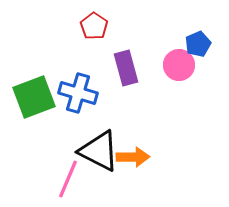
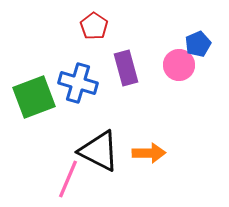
blue cross: moved 10 px up
orange arrow: moved 16 px right, 4 px up
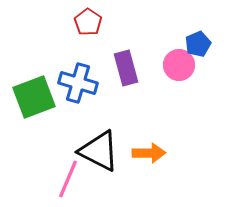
red pentagon: moved 6 px left, 4 px up
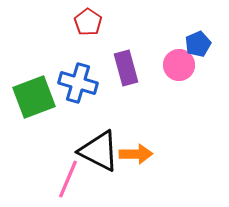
orange arrow: moved 13 px left, 1 px down
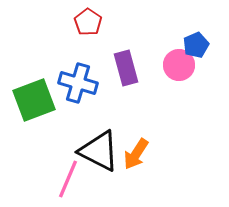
blue pentagon: moved 2 px left, 1 px down
green square: moved 3 px down
orange arrow: rotated 124 degrees clockwise
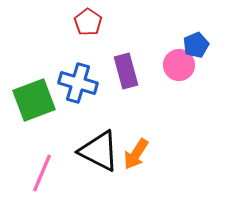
purple rectangle: moved 3 px down
pink line: moved 26 px left, 6 px up
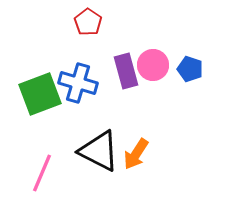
blue pentagon: moved 6 px left, 24 px down; rotated 30 degrees counterclockwise
pink circle: moved 26 px left
green square: moved 6 px right, 6 px up
